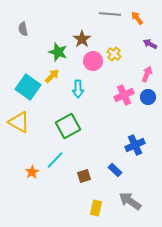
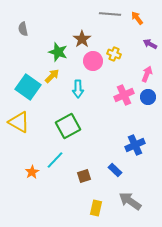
yellow cross: rotated 16 degrees counterclockwise
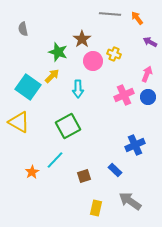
purple arrow: moved 2 px up
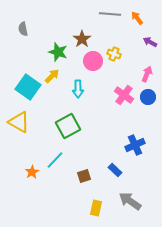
pink cross: rotated 30 degrees counterclockwise
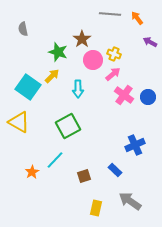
pink circle: moved 1 px up
pink arrow: moved 34 px left; rotated 28 degrees clockwise
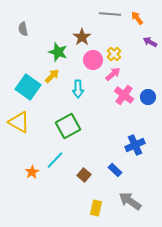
brown star: moved 2 px up
yellow cross: rotated 24 degrees clockwise
brown square: moved 1 px up; rotated 32 degrees counterclockwise
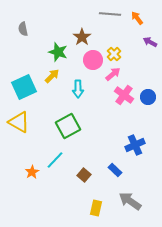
cyan square: moved 4 px left; rotated 30 degrees clockwise
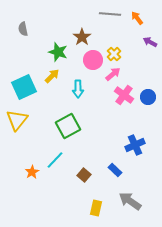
yellow triangle: moved 2 px left, 2 px up; rotated 40 degrees clockwise
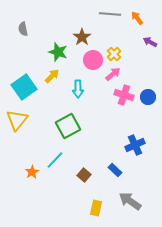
cyan square: rotated 10 degrees counterclockwise
pink cross: rotated 18 degrees counterclockwise
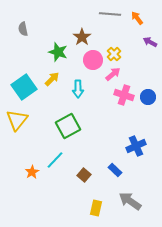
yellow arrow: moved 3 px down
blue cross: moved 1 px right, 1 px down
